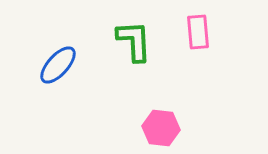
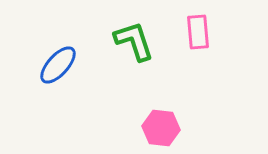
green L-shape: rotated 15 degrees counterclockwise
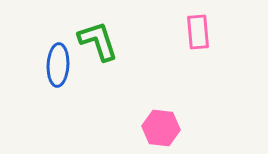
green L-shape: moved 36 px left
blue ellipse: rotated 39 degrees counterclockwise
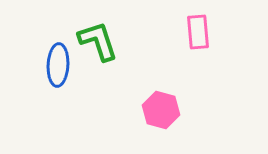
pink hexagon: moved 18 px up; rotated 9 degrees clockwise
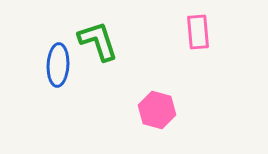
pink hexagon: moved 4 px left
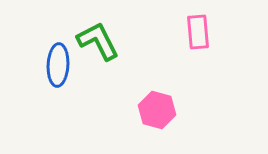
green L-shape: rotated 9 degrees counterclockwise
